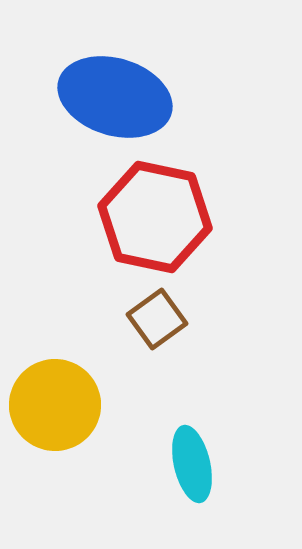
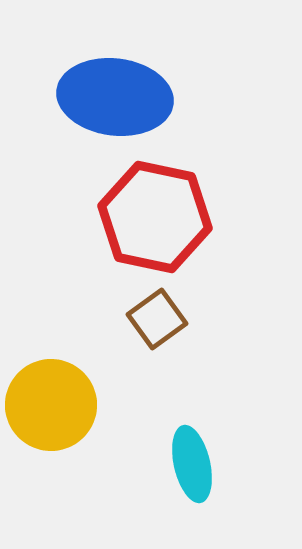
blue ellipse: rotated 10 degrees counterclockwise
yellow circle: moved 4 px left
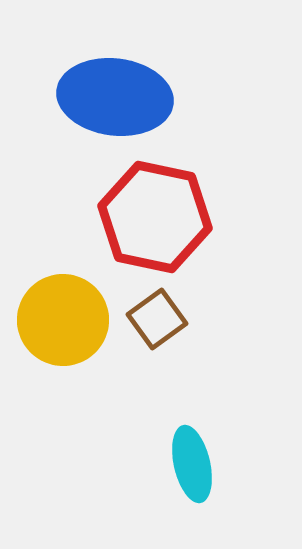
yellow circle: moved 12 px right, 85 px up
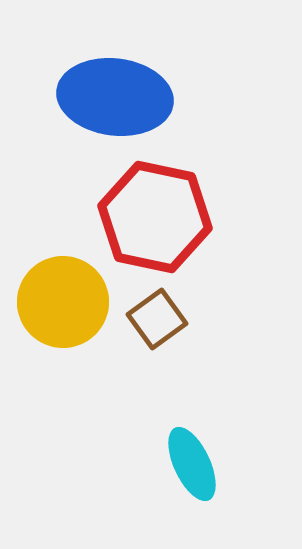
yellow circle: moved 18 px up
cyan ellipse: rotated 12 degrees counterclockwise
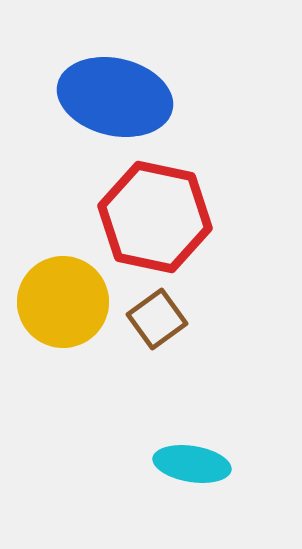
blue ellipse: rotated 6 degrees clockwise
cyan ellipse: rotated 56 degrees counterclockwise
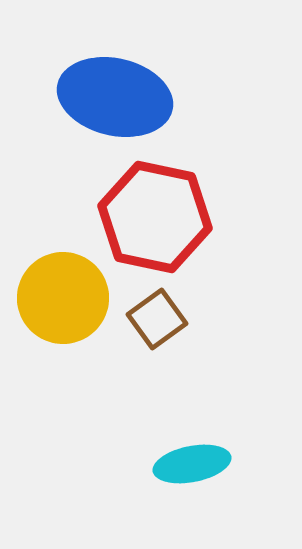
yellow circle: moved 4 px up
cyan ellipse: rotated 20 degrees counterclockwise
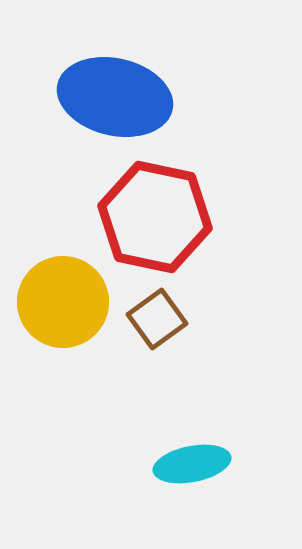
yellow circle: moved 4 px down
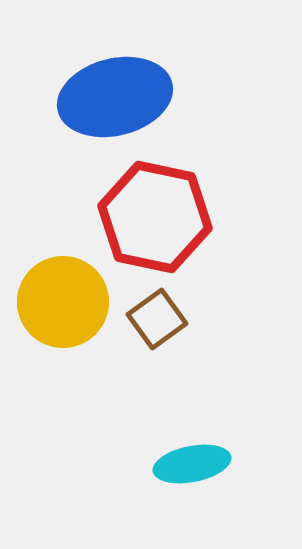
blue ellipse: rotated 27 degrees counterclockwise
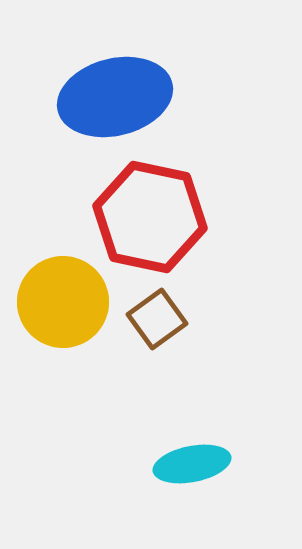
red hexagon: moved 5 px left
